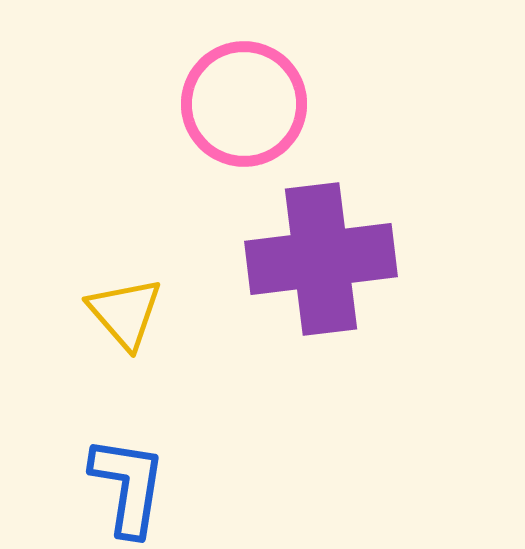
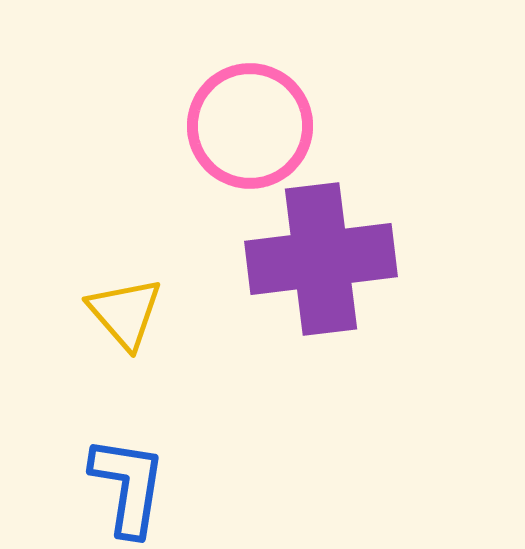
pink circle: moved 6 px right, 22 px down
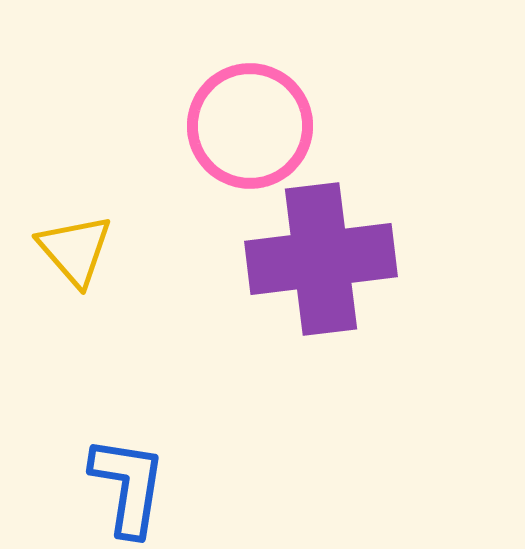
yellow triangle: moved 50 px left, 63 px up
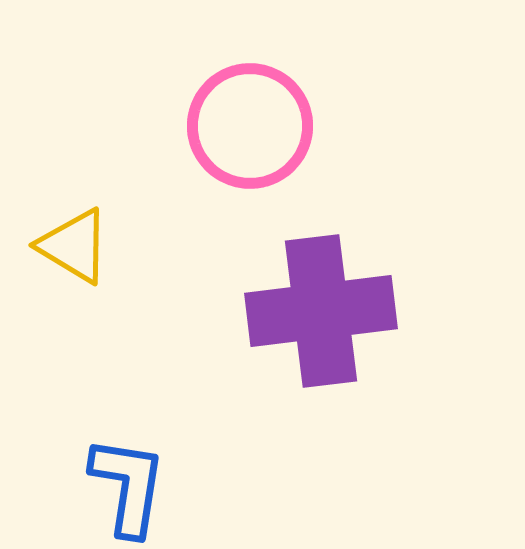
yellow triangle: moved 1 px left, 4 px up; rotated 18 degrees counterclockwise
purple cross: moved 52 px down
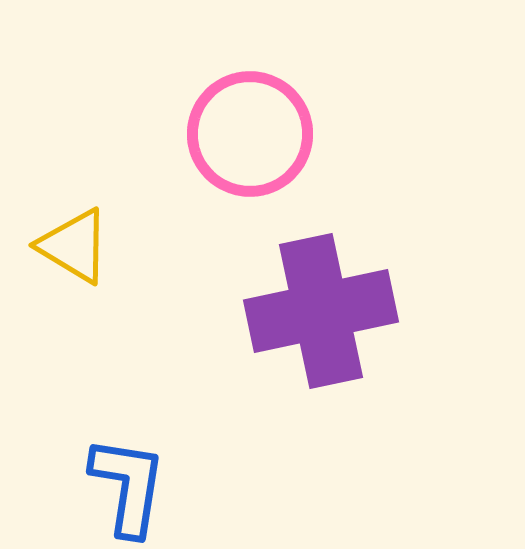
pink circle: moved 8 px down
purple cross: rotated 5 degrees counterclockwise
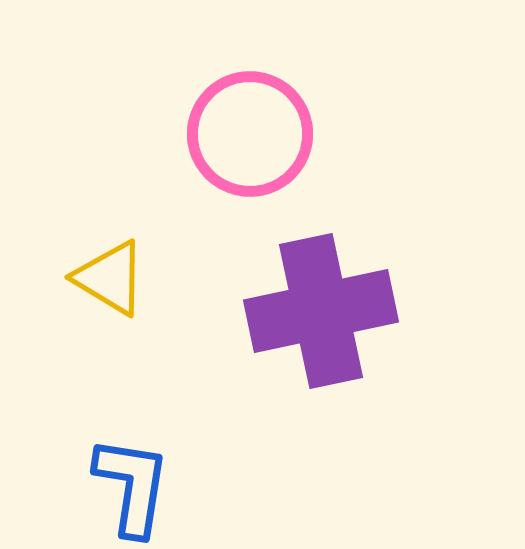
yellow triangle: moved 36 px right, 32 px down
blue L-shape: moved 4 px right
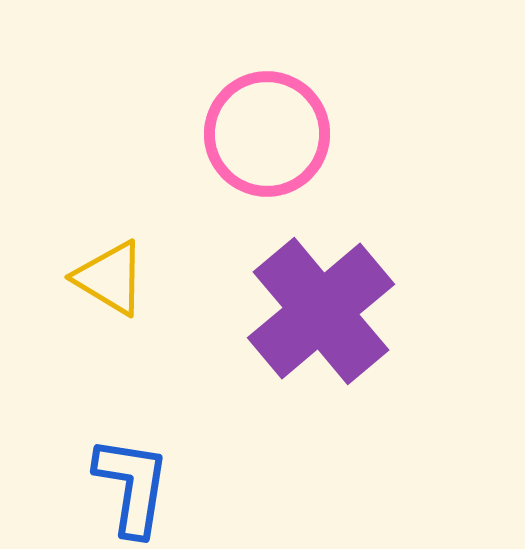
pink circle: moved 17 px right
purple cross: rotated 28 degrees counterclockwise
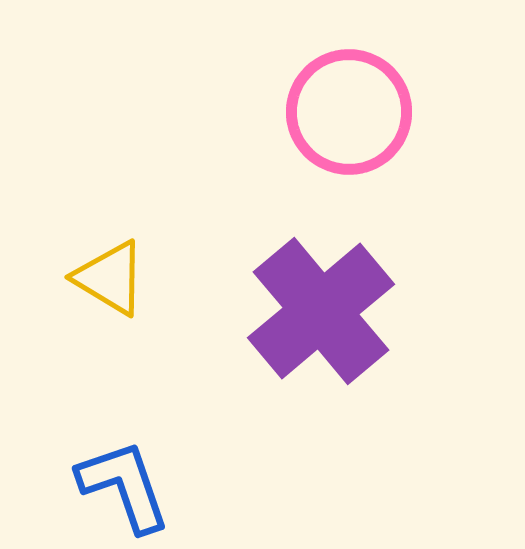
pink circle: moved 82 px right, 22 px up
blue L-shape: moved 8 px left; rotated 28 degrees counterclockwise
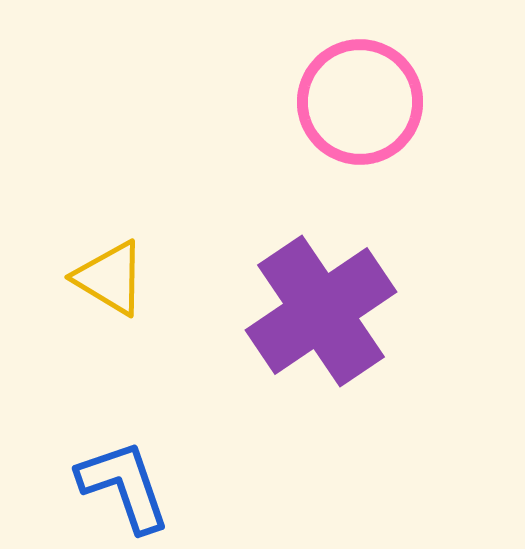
pink circle: moved 11 px right, 10 px up
purple cross: rotated 6 degrees clockwise
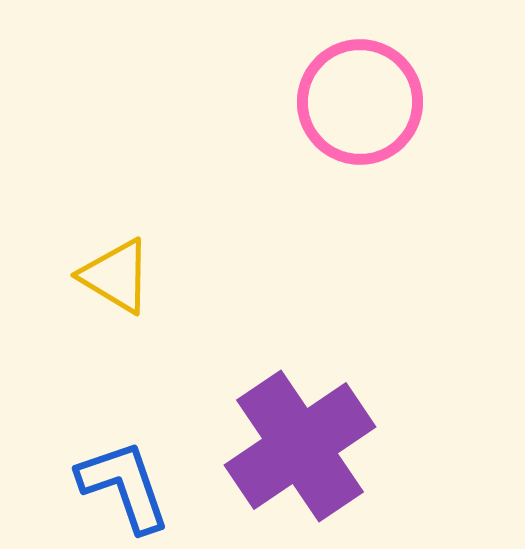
yellow triangle: moved 6 px right, 2 px up
purple cross: moved 21 px left, 135 px down
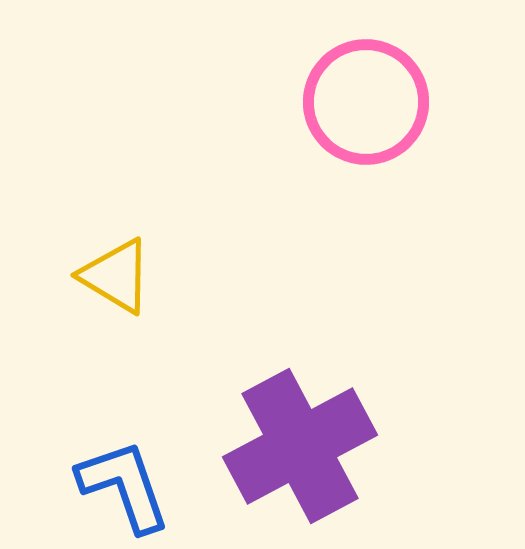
pink circle: moved 6 px right
purple cross: rotated 6 degrees clockwise
